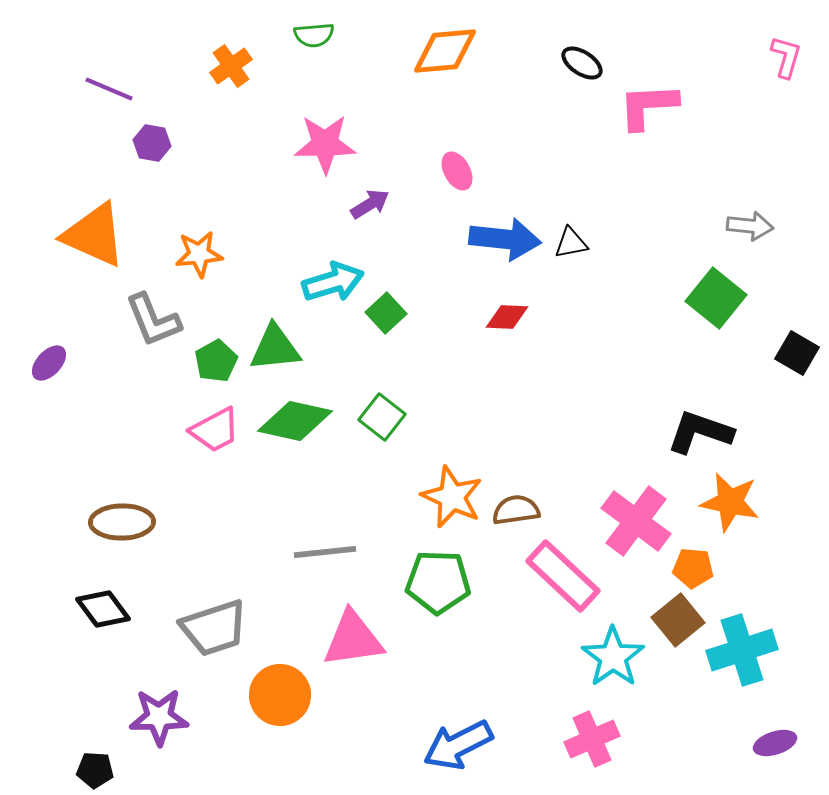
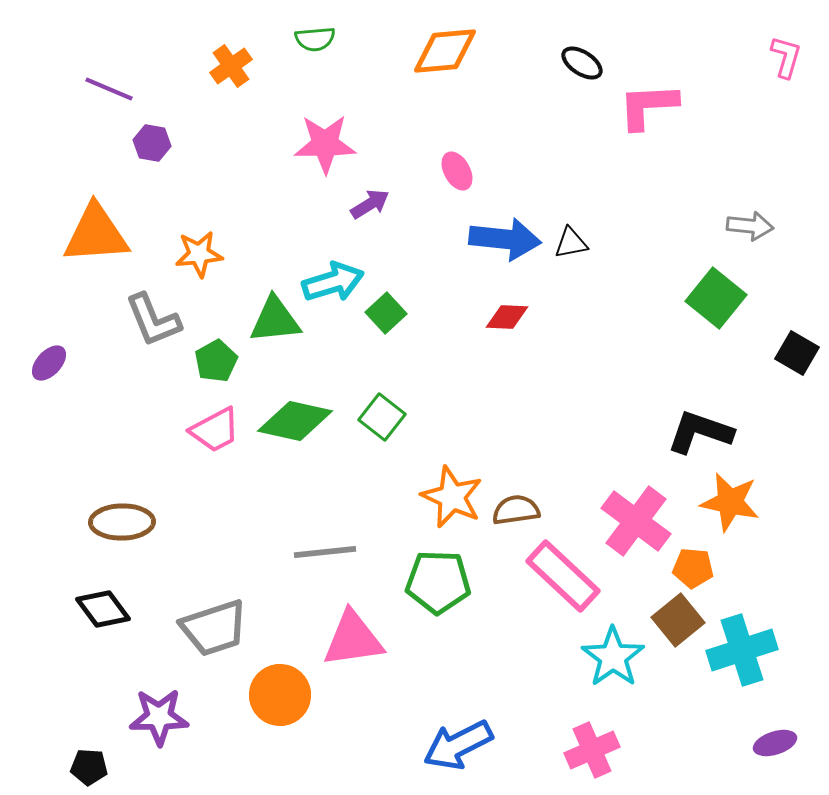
green semicircle at (314, 35): moved 1 px right, 4 px down
orange triangle at (94, 235): moved 2 px right, 1 px up; rotated 28 degrees counterclockwise
green triangle at (275, 348): moved 28 px up
pink cross at (592, 739): moved 11 px down
black pentagon at (95, 770): moved 6 px left, 3 px up
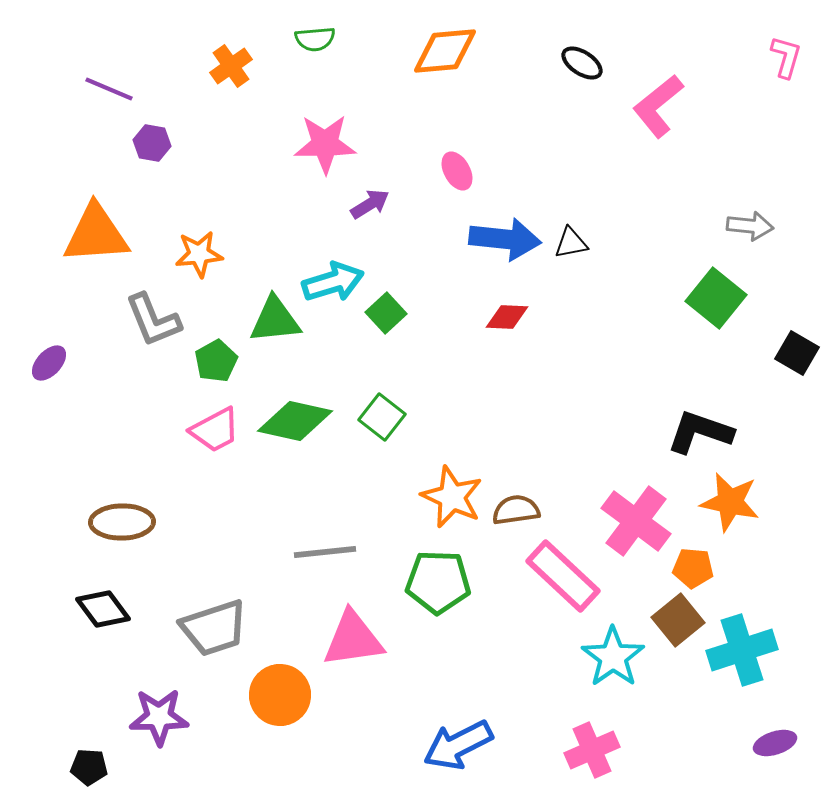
pink L-shape at (648, 106): moved 10 px right; rotated 36 degrees counterclockwise
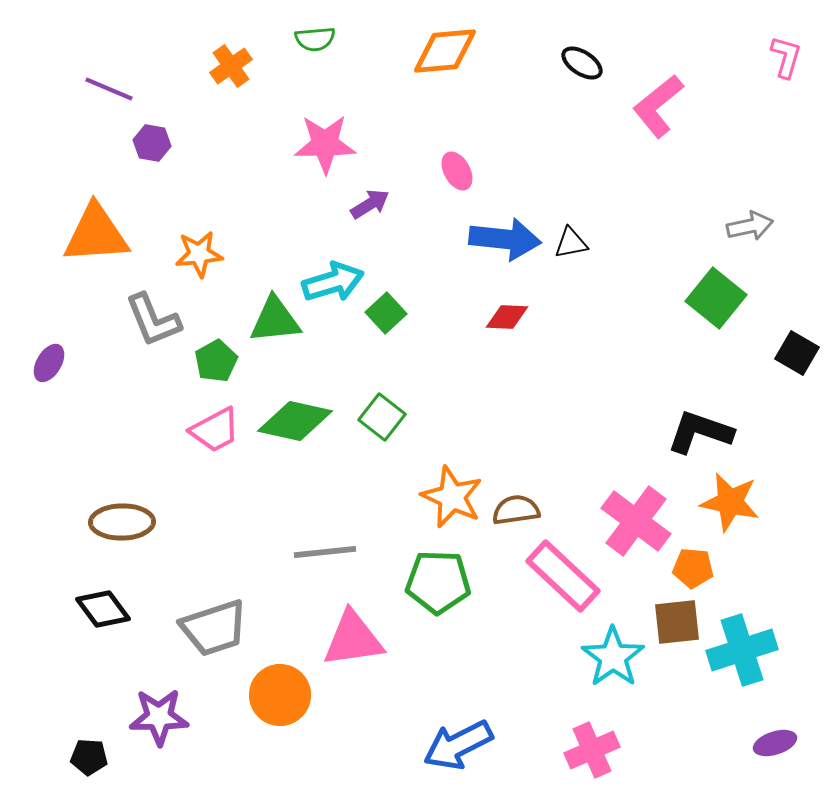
gray arrow at (750, 226): rotated 18 degrees counterclockwise
purple ellipse at (49, 363): rotated 12 degrees counterclockwise
brown square at (678, 620): moved 1 px left, 2 px down; rotated 33 degrees clockwise
black pentagon at (89, 767): moved 10 px up
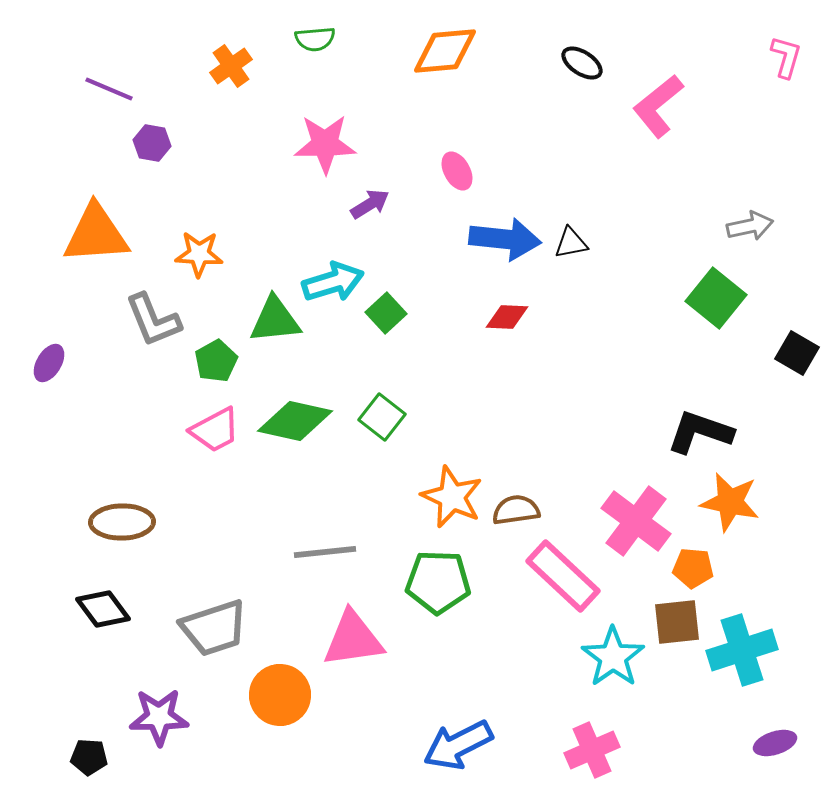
orange star at (199, 254): rotated 9 degrees clockwise
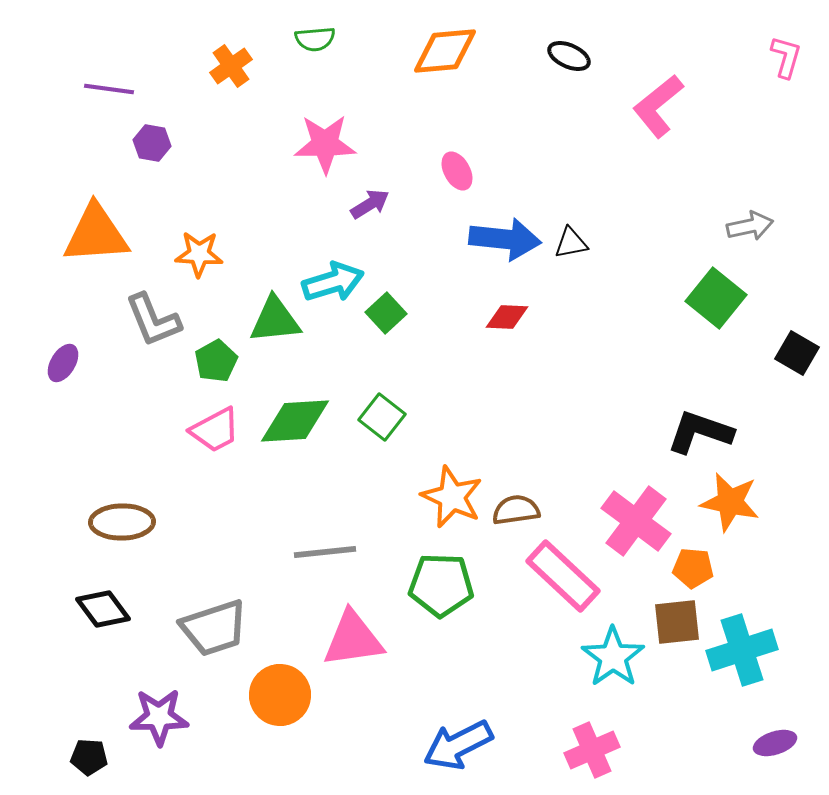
black ellipse at (582, 63): moved 13 px left, 7 px up; rotated 9 degrees counterclockwise
purple line at (109, 89): rotated 15 degrees counterclockwise
purple ellipse at (49, 363): moved 14 px right
green diamond at (295, 421): rotated 16 degrees counterclockwise
green pentagon at (438, 582): moved 3 px right, 3 px down
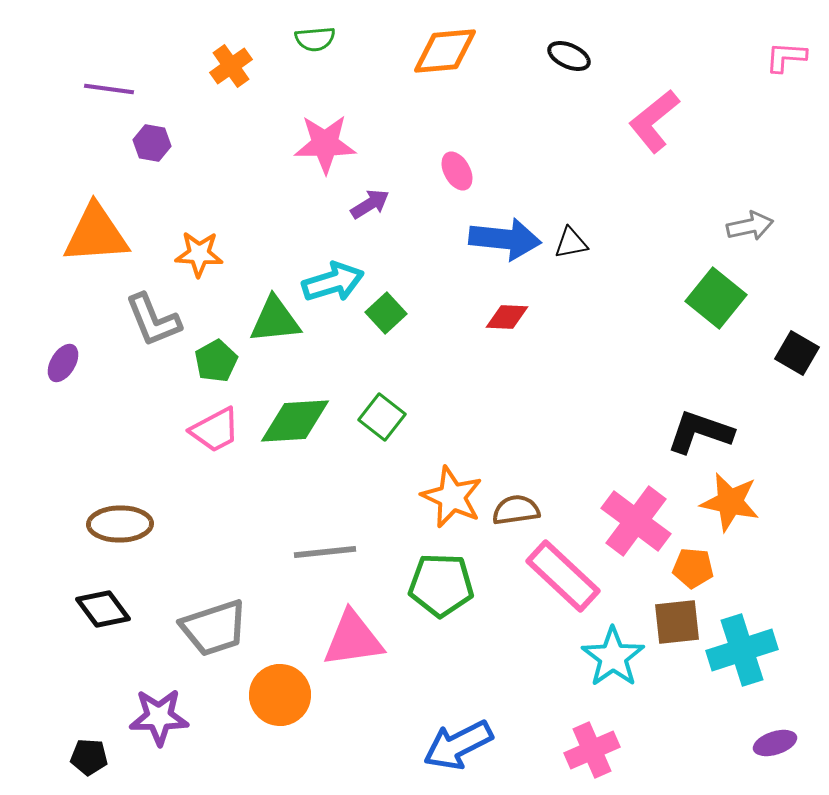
pink L-shape at (786, 57): rotated 102 degrees counterclockwise
pink L-shape at (658, 106): moved 4 px left, 15 px down
brown ellipse at (122, 522): moved 2 px left, 2 px down
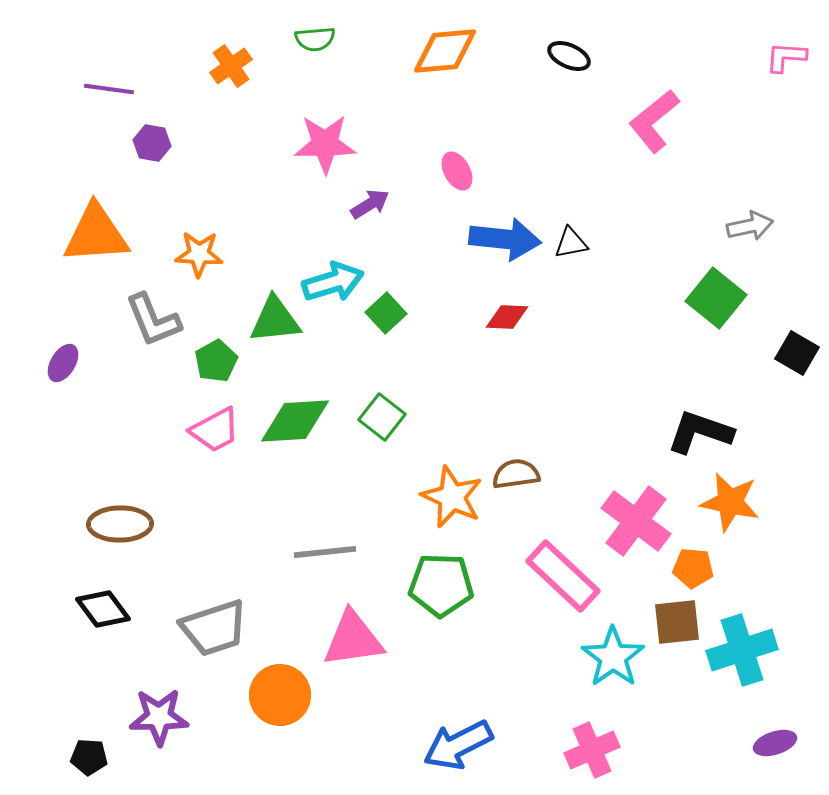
brown semicircle at (516, 510): moved 36 px up
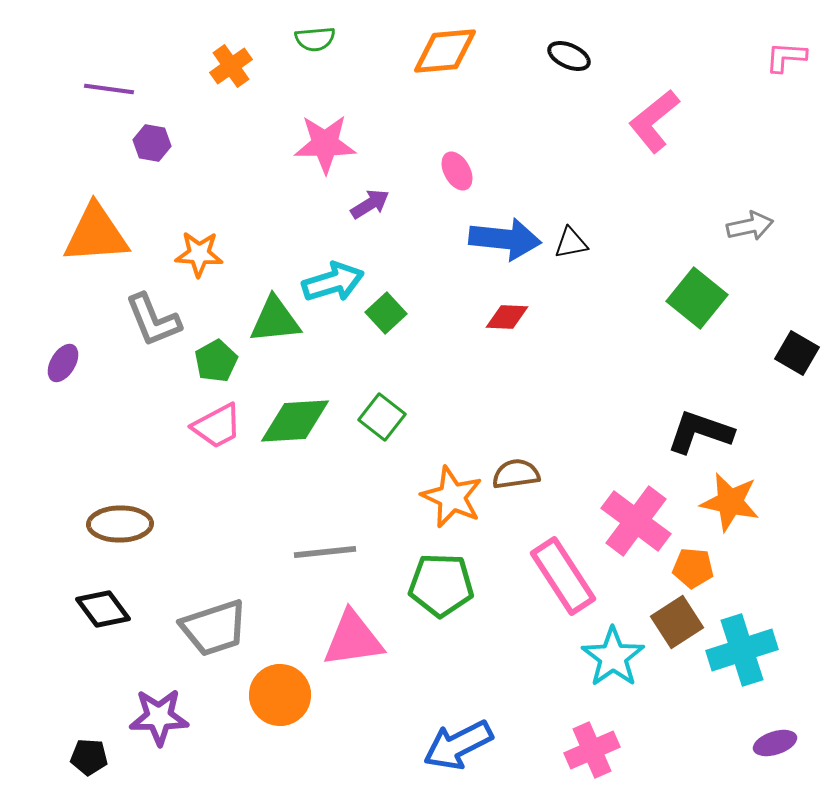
green square at (716, 298): moved 19 px left
pink trapezoid at (215, 430): moved 2 px right, 4 px up
pink rectangle at (563, 576): rotated 14 degrees clockwise
brown square at (677, 622): rotated 27 degrees counterclockwise
